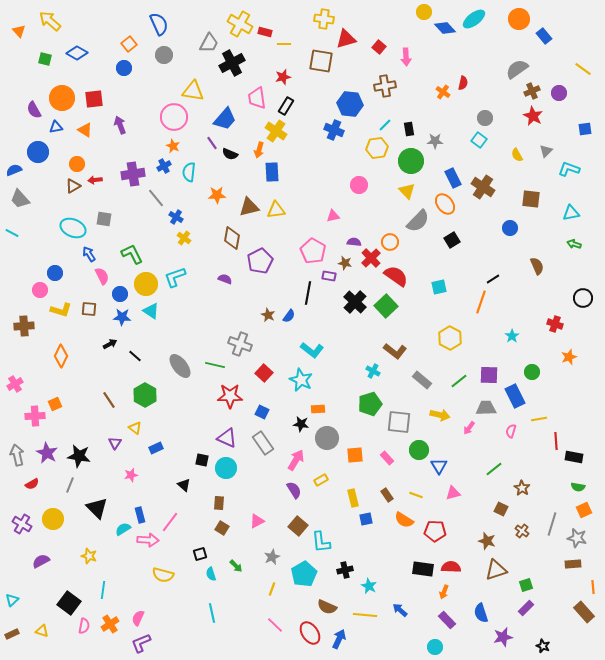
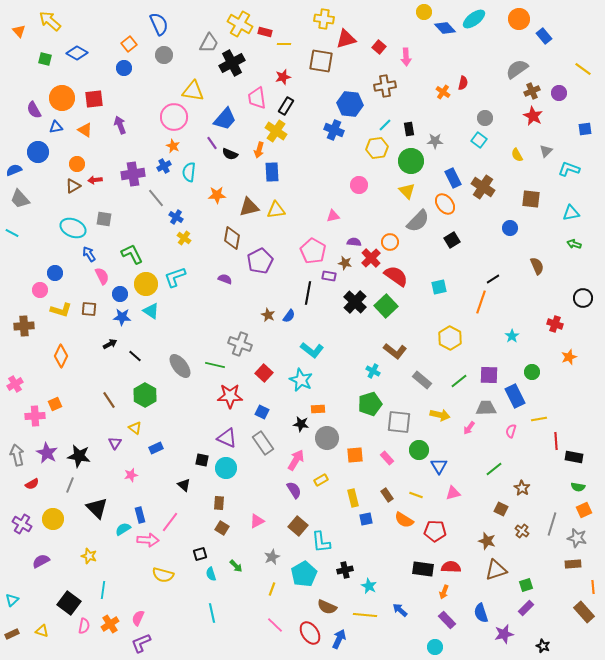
purple star at (503, 637): moved 1 px right, 3 px up
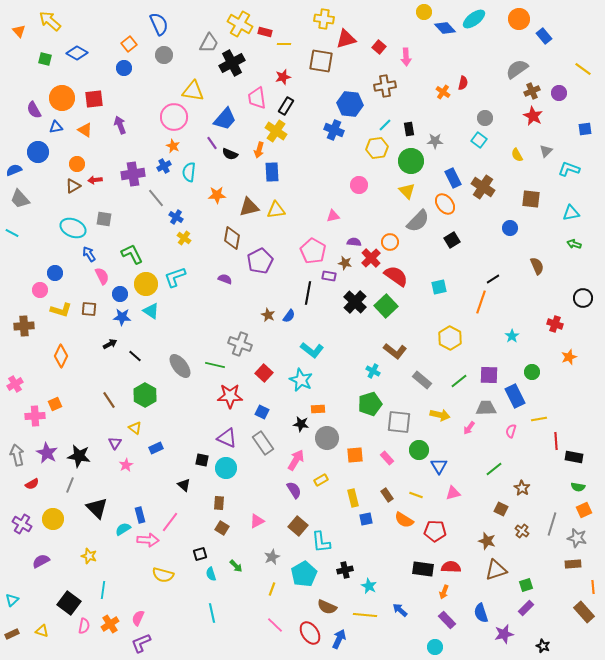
pink star at (131, 475): moved 5 px left, 10 px up; rotated 16 degrees counterclockwise
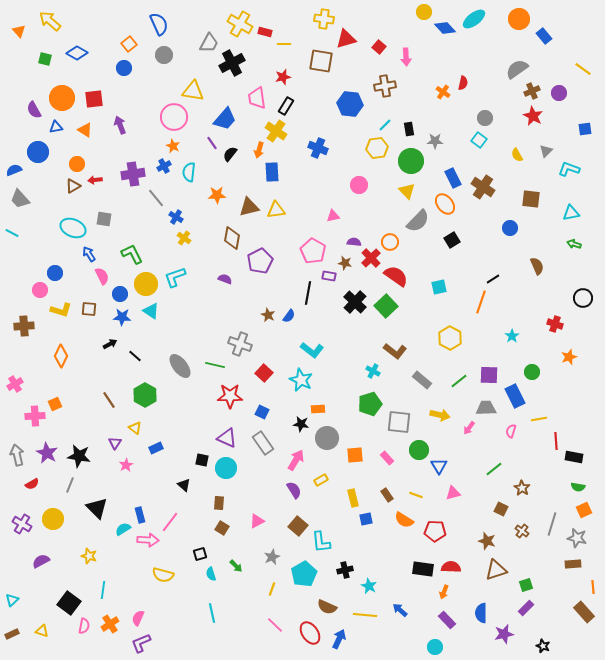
blue cross at (334, 130): moved 16 px left, 18 px down
black semicircle at (230, 154): rotated 105 degrees clockwise
blue semicircle at (481, 613): rotated 18 degrees clockwise
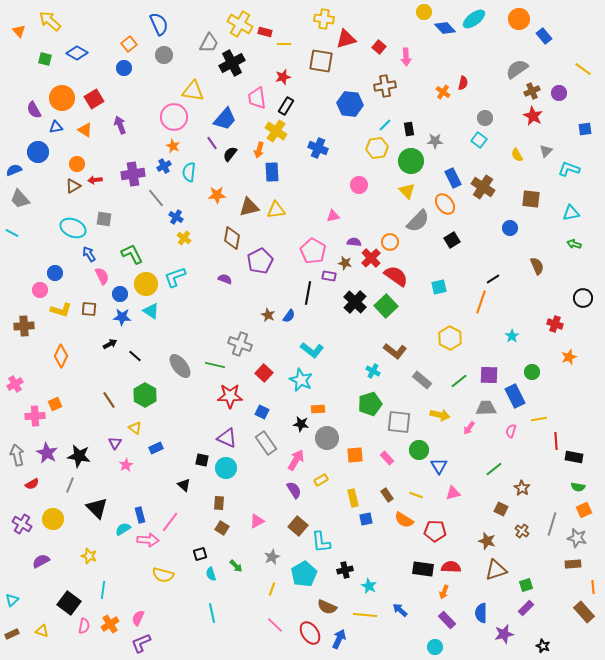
red square at (94, 99): rotated 24 degrees counterclockwise
gray rectangle at (263, 443): moved 3 px right
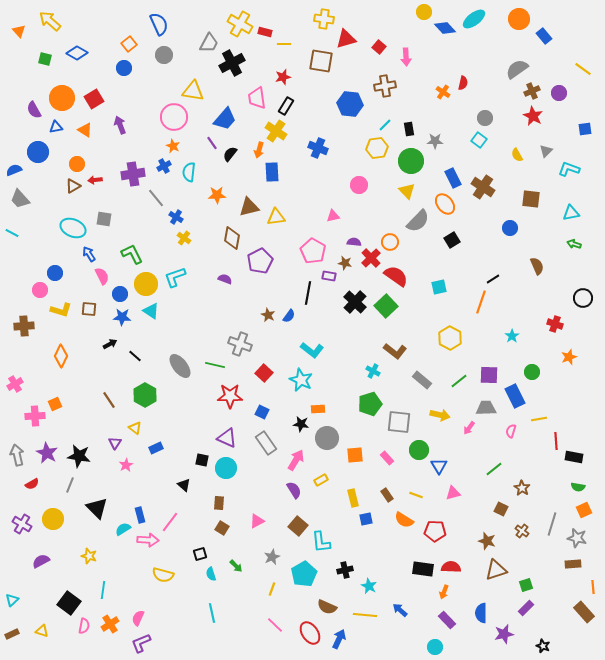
yellow triangle at (276, 210): moved 7 px down
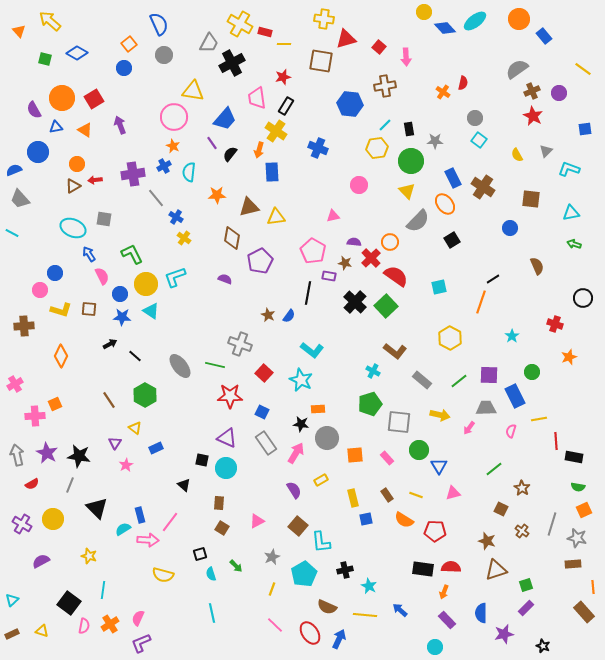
cyan ellipse at (474, 19): moved 1 px right, 2 px down
gray circle at (485, 118): moved 10 px left
pink arrow at (296, 460): moved 7 px up
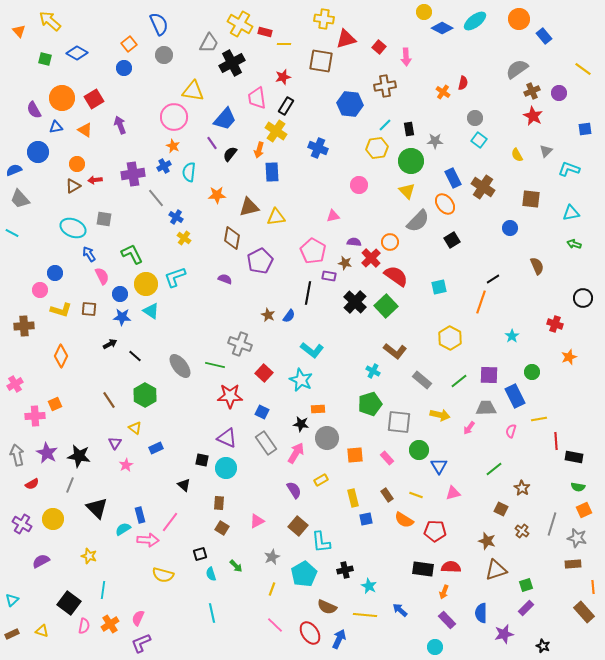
blue diamond at (445, 28): moved 3 px left; rotated 20 degrees counterclockwise
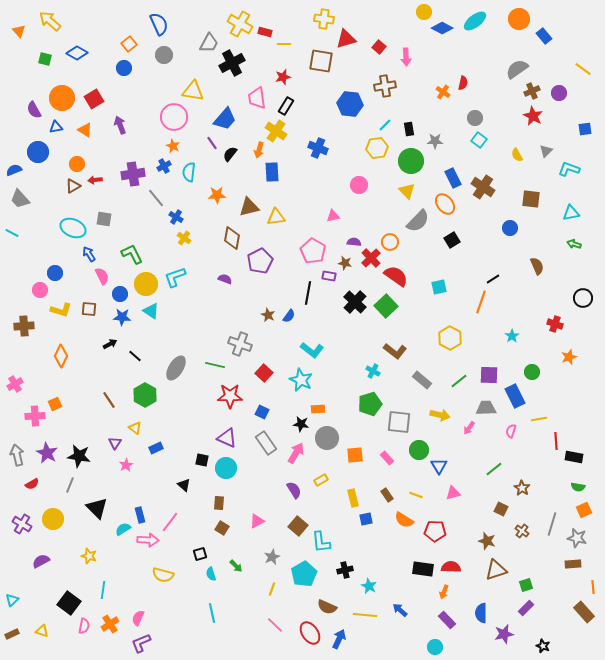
gray ellipse at (180, 366): moved 4 px left, 2 px down; rotated 70 degrees clockwise
